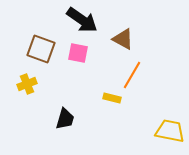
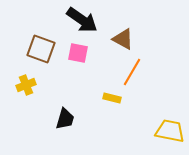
orange line: moved 3 px up
yellow cross: moved 1 px left, 1 px down
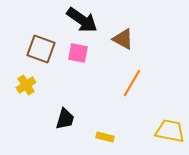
orange line: moved 11 px down
yellow cross: rotated 12 degrees counterclockwise
yellow rectangle: moved 7 px left, 39 px down
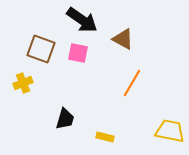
yellow cross: moved 3 px left, 2 px up; rotated 12 degrees clockwise
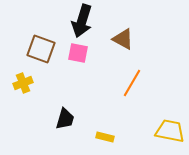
black arrow: moved 1 px down; rotated 72 degrees clockwise
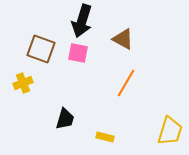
orange line: moved 6 px left
yellow trapezoid: rotated 96 degrees clockwise
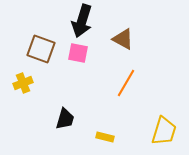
yellow trapezoid: moved 6 px left
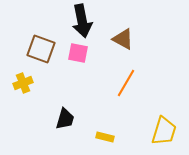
black arrow: rotated 28 degrees counterclockwise
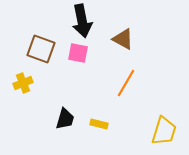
yellow rectangle: moved 6 px left, 13 px up
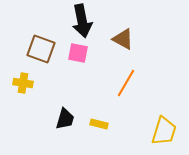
yellow cross: rotated 30 degrees clockwise
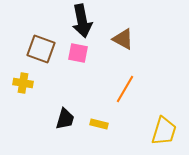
orange line: moved 1 px left, 6 px down
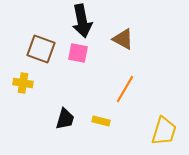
yellow rectangle: moved 2 px right, 3 px up
